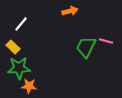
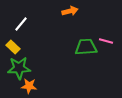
green trapezoid: rotated 60 degrees clockwise
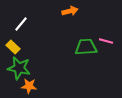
green star: rotated 15 degrees clockwise
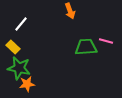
orange arrow: rotated 84 degrees clockwise
orange star: moved 2 px left, 2 px up; rotated 14 degrees counterclockwise
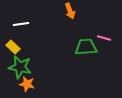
white line: rotated 42 degrees clockwise
pink line: moved 2 px left, 3 px up
green star: moved 1 px right, 1 px up
orange star: rotated 21 degrees clockwise
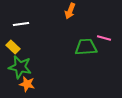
orange arrow: rotated 42 degrees clockwise
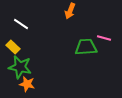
white line: rotated 42 degrees clockwise
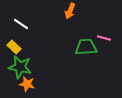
yellow rectangle: moved 1 px right
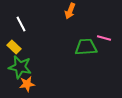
white line: rotated 28 degrees clockwise
orange star: rotated 21 degrees counterclockwise
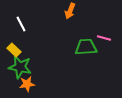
yellow rectangle: moved 3 px down
